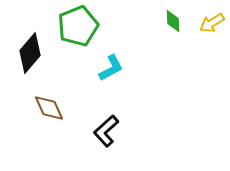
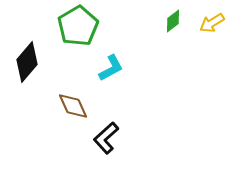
green diamond: rotated 55 degrees clockwise
green pentagon: rotated 9 degrees counterclockwise
black diamond: moved 3 px left, 9 px down
brown diamond: moved 24 px right, 2 px up
black L-shape: moved 7 px down
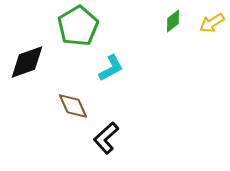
black diamond: rotated 30 degrees clockwise
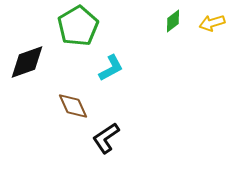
yellow arrow: rotated 15 degrees clockwise
black L-shape: rotated 8 degrees clockwise
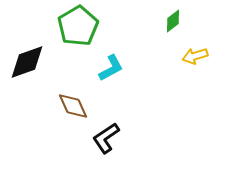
yellow arrow: moved 17 px left, 33 px down
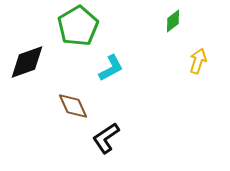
yellow arrow: moved 3 px right, 5 px down; rotated 125 degrees clockwise
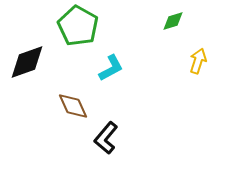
green diamond: rotated 20 degrees clockwise
green pentagon: rotated 12 degrees counterclockwise
black L-shape: rotated 16 degrees counterclockwise
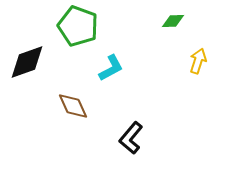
green diamond: rotated 15 degrees clockwise
green pentagon: rotated 9 degrees counterclockwise
black L-shape: moved 25 px right
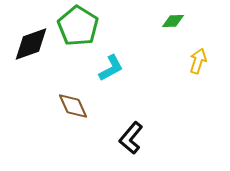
green pentagon: rotated 12 degrees clockwise
black diamond: moved 4 px right, 18 px up
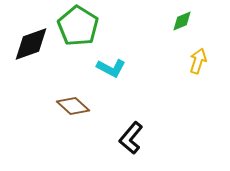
green diamond: moved 9 px right; rotated 20 degrees counterclockwise
cyan L-shape: rotated 56 degrees clockwise
brown diamond: rotated 24 degrees counterclockwise
